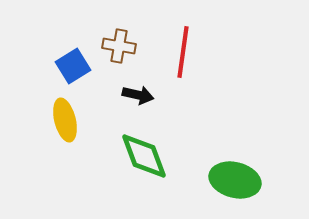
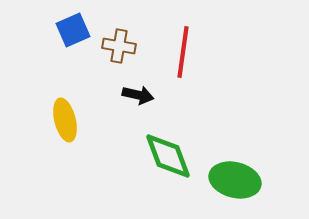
blue square: moved 36 px up; rotated 8 degrees clockwise
green diamond: moved 24 px right
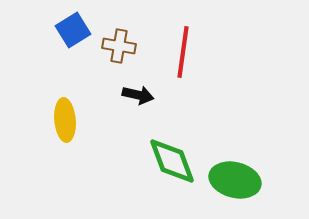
blue square: rotated 8 degrees counterclockwise
yellow ellipse: rotated 9 degrees clockwise
green diamond: moved 4 px right, 5 px down
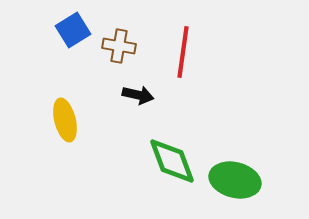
yellow ellipse: rotated 9 degrees counterclockwise
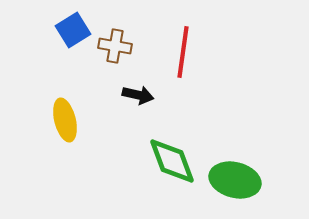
brown cross: moved 4 px left
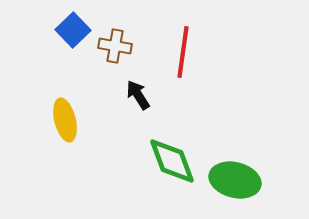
blue square: rotated 12 degrees counterclockwise
black arrow: rotated 136 degrees counterclockwise
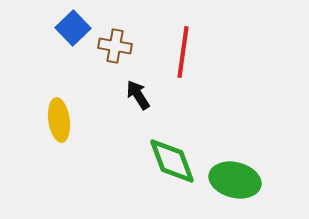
blue square: moved 2 px up
yellow ellipse: moved 6 px left; rotated 6 degrees clockwise
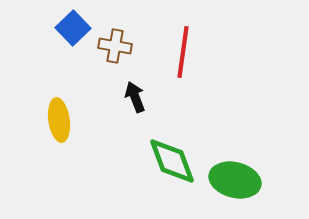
black arrow: moved 3 px left, 2 px down; rotated 12 degrees clockwise
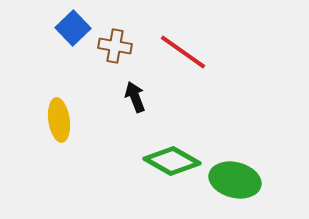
red line: rotated 63 degrees counterclockwise
green diamond: rotated 40 degrees counterclockwise
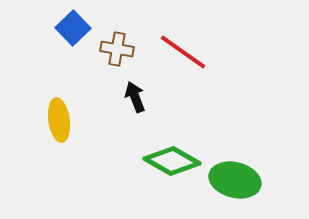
brown cross: moved 2 px right, 3 px down
